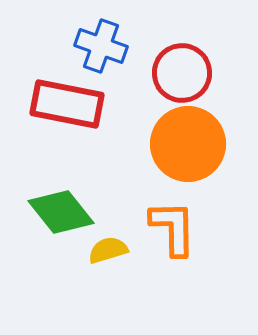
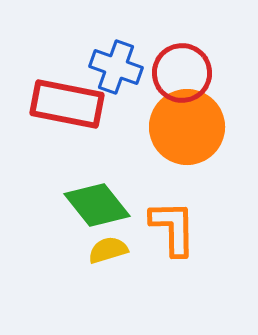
blue cross: moved 15 px right, 21 px down
orange circle: moved 1 px left, 17 px up
green diamond: moved 36 px right, 7 px up
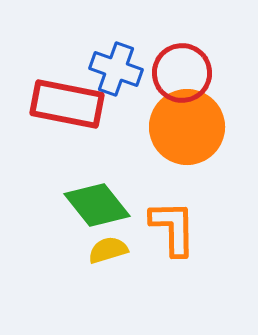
blue cross: moved 2 px down
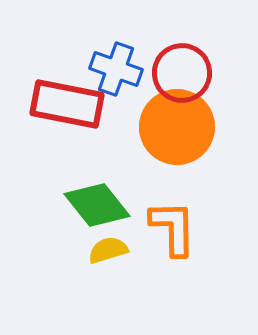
orange circle: moved 10 px left
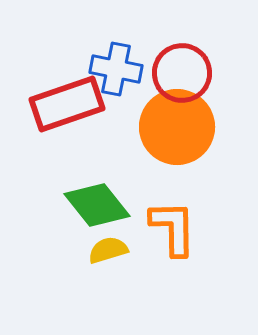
blue cross: rotated 9 degrees counterclockwise
red rectangle: rotated 30 degrees counterclockwise
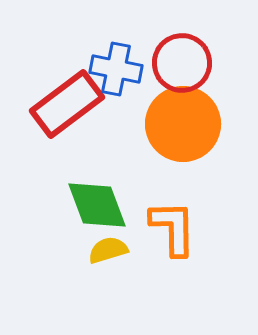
red circle: moved 10 px up
red rectangle: rotated 18 degrees counterclockwise
orange circle: moved 6 px right, 3 px up
green diamond: rotated 18 degrees clockwise
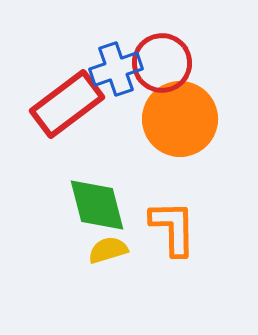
red circle: moved 20 px left
blue cross: rotated 30 degrees counterclockwise
orange circle: moved 3 px left, 5 px up
green diamond: rotated 6 degrees clockwise
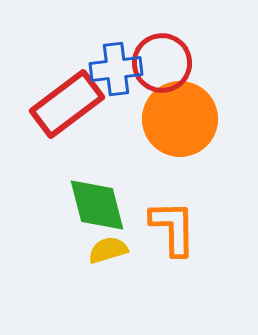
blue cross: rotated 12 degrees clockwise
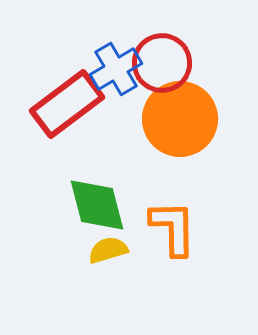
blue cross: rotated 24 degrees counterclockwise
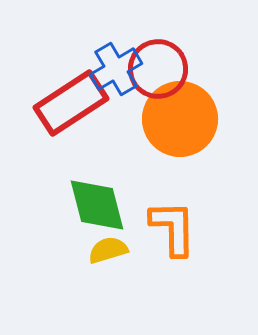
red circle: moved 4 px left, 6 px down
red rectangle: moved 4 px right, 1 px up; rotated 4 degrees clockwise
